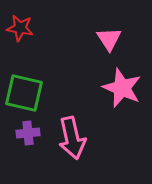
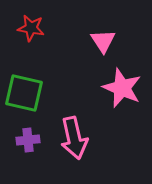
red star: moved 11 px right
pink triangle: moved 6 px left, 2 px down
purple cross: moved 7 px down
pink arrow: moved 2 px right
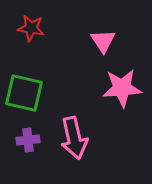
pink star: rotated 27 degrees counterclockwise
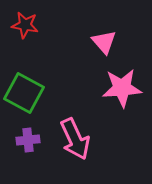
red star: moved 6 px left, 3 px up
pink triangle: moved 1 px right, 1 px down; rotated 8 degrees counterclockwise
green square: rotated 15 degrees clockwise
pink arrow: moved 1 px right, 1 px down; rotated 12 degrees counterclockwise
